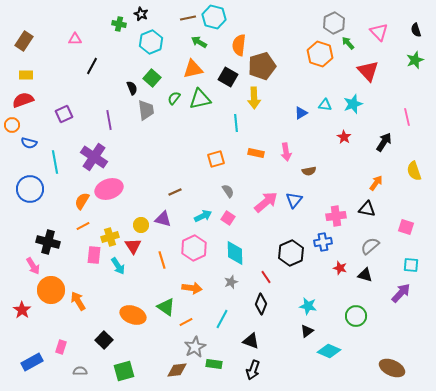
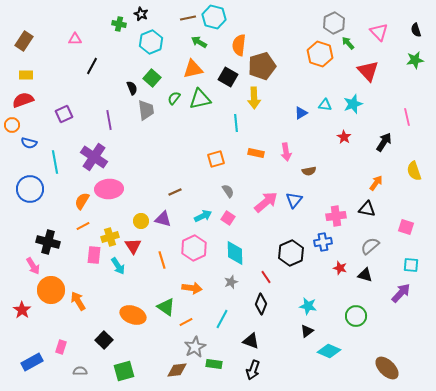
green star at (415, 60): rotated 12 degrees clockwise
pink ellipse at (109, 189): rotated 16 degrees clockwise
yellow circle at (141, 225): moved 4 px up
brown ellipse at (392, 368): moved 5 px left; rotated 20 degrees clockwise
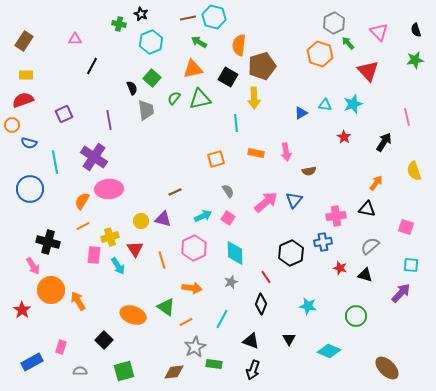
red triangle at (133, 246): moved 2 px right, 3 px down
black triangle at (307, 331): moved 18 px left, 8 px down; rotated 24 degrees counterclockwise
brown diamond at (177, 370): moved 3 px left, 2 px down
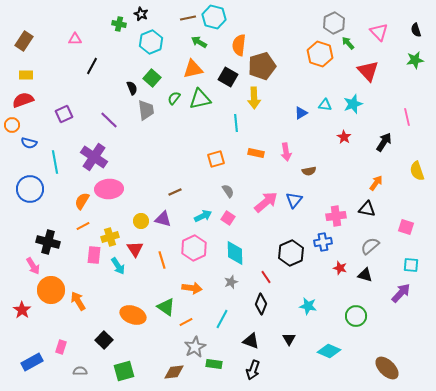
purple line at (109, 120): rotated 36 degrees counterclockwise
yellow semicircle at (414, 171): moved 3 px right
